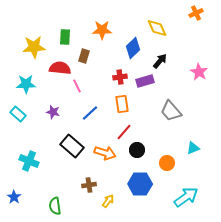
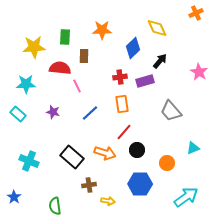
brown rectangle: rotated 16 degrees counterclockwise
black rectangle: moved 11 px down
yellow arrow: rotated 64 degrees clockwise
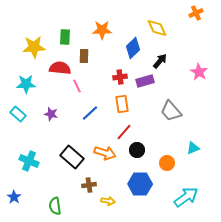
purple star: moved 2 px left, 2 px down
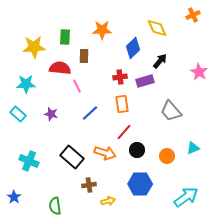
orange cross: moved 3 px left, 2 px down
orange circle: moved 7 px up
yellow arrow: rotated 24 degrees counterclockwise
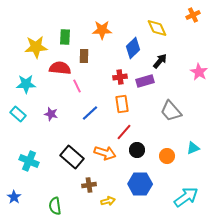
yellow star: moved 2 px right
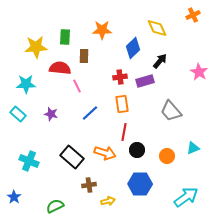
red line: rotated 30 degrees counterclockwise
green semicircle: rotated 72 degrees clockwise
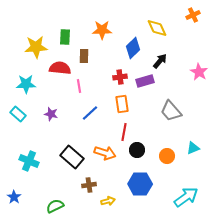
pink line: moved 2 px right; rotated 16 degrees clockwise
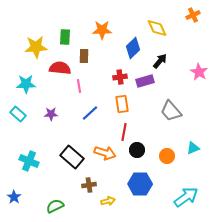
purple star: rotated 16 degrees counterclockwise
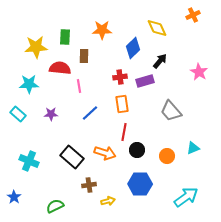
cyan star: moved 3 px right
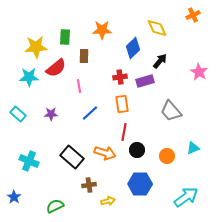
red semicircle: moved 4 px left; rotated 135 degrees clockwise
cyan star: moved 7 px up
